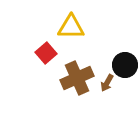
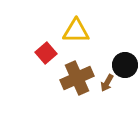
yellow triangle: moved 5 px right, 4 px down
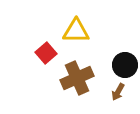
brown arrow: moved 11 px right, 9 px down
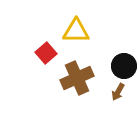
black circle: moved 1 px left, 1 px down
